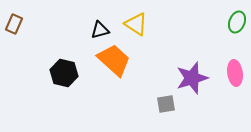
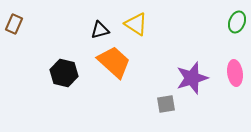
orange trapezoid: moved 2 px down
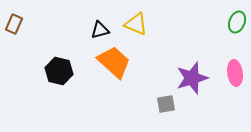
yellow triangle: rotated 10 degrees counterclockwise
black hexagon: moved 5 px left, 2 px up
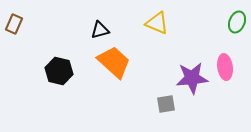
yellow triangle: moved 21 px right, 1 px up
pink ellipse: moved 10 px left, 6 px up
purple star: rotated 12 degrees clockwise
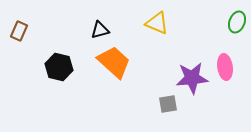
brown rectangle: moved 5 px right, 7 px down
black hexagon: moved 4 px up
gray square: moved 2 px right
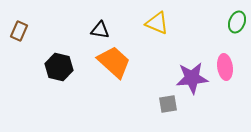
black triangle: rotated 24 degrees clockwise
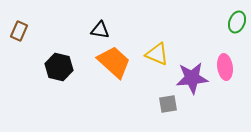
yellow triangle: moved 31 px down
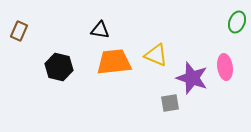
yellow triangle: moved 1 px left, 1 px down
orange trapezoid: rotated 48 degrees counterclockwise
purple star: rotated 24 degrees clockwise
gray square: moved 2 px right, 1 px up
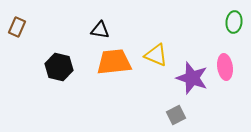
green ellipse: moved 3 px left; rotated 15 degrees counterclockwise
brown rectangle: moved 2 px left, 4 px up
gray square: moved 6 px right, 12 px down; rotated 18 degrees counterclockwise
